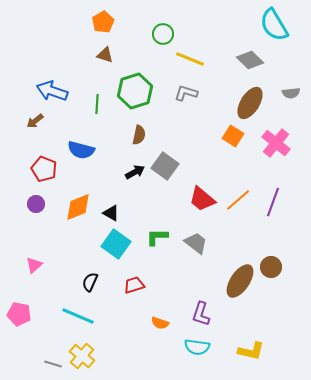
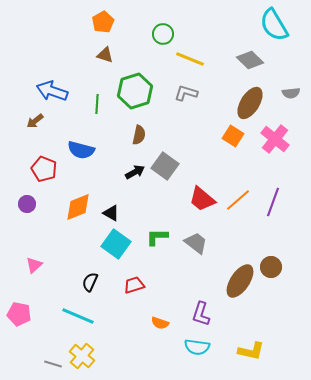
pink cross at (276, 143): moved 1 px left, 4 px up
purple circle at (36, 204): moved 9 px left
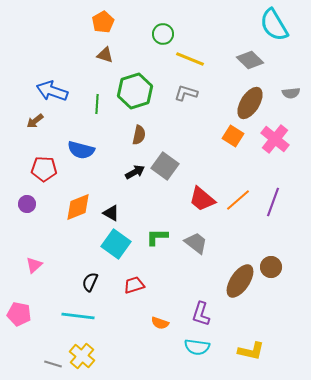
red pentagon at (44, 169): rotated 20 degrees counterclockwise
cyan line at (78, 316): rotated 16 degrees counterclockwise
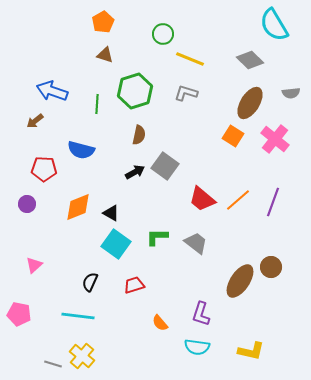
orange semicircle at (160, 323): rotated 30 degrees clockwise
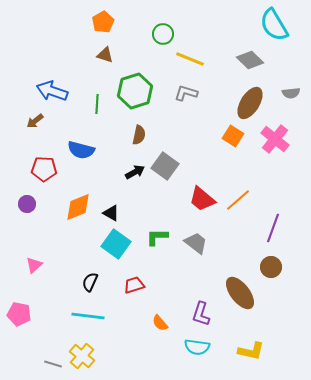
purple line at (273, 202): moved 26 px down
brown ellipse at (240, 281): moved 12 px down; rotated 72 degrees counterclockwise
cyan line at (78, 316): moved 10 px right
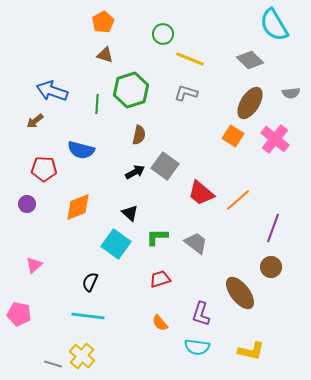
green hexagon at (135, 91): moved 4 px left, 1 px up
red trapezoid at (202, 199): moved 1 px left, 6 px up
black triangle at (111, 213): moved 19 px right; rotated 12 degrees clockwise
red trapezoid at (134, 285): moved 26 px right, 6 px up
